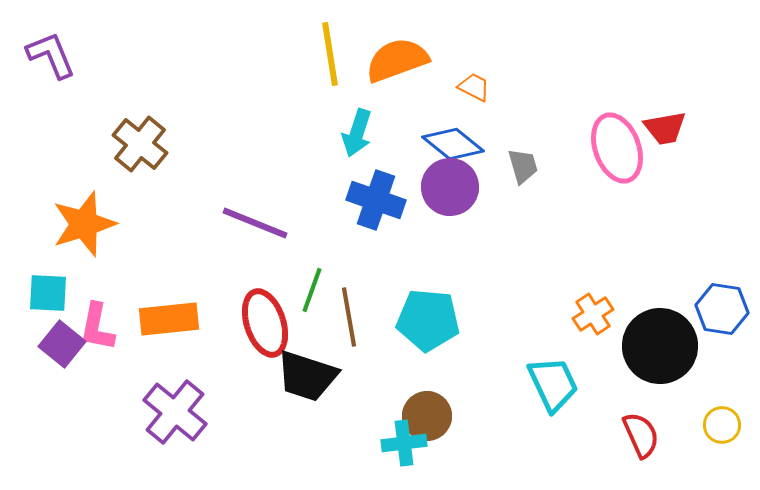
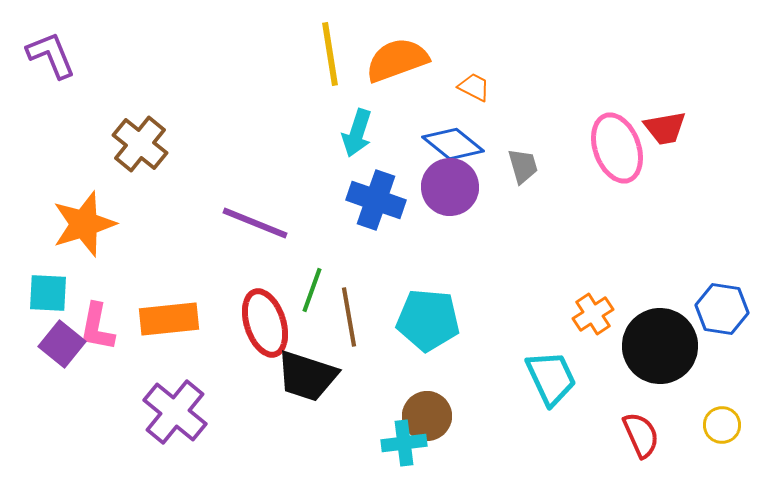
cyan trapezoid: moved 2 px left, 6 px up
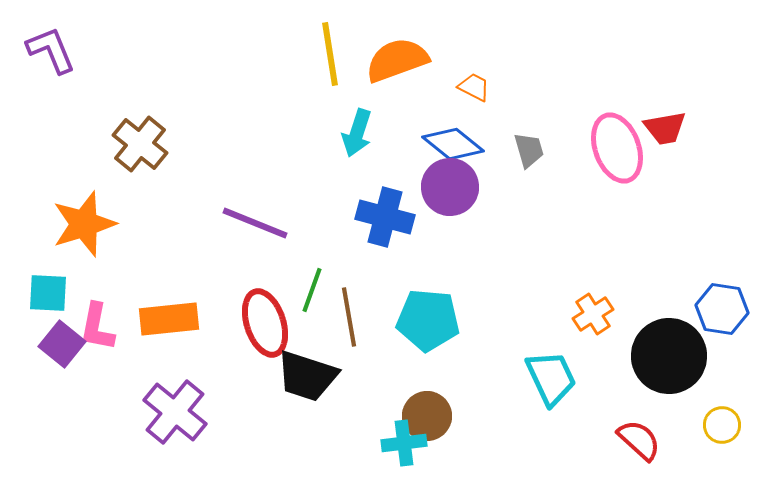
purple L-shape: moved 5 px up
gray trapezoid: moved 6 px right, 16 px up
blue cross: moved 9 px right, 17 px down; rotated 4 degrees counterclockwise
black circle: moved 9 px right, 10 px down
red semicircle: moved 2 px left, 5 px down; rotated 24 degrees counterclockwise
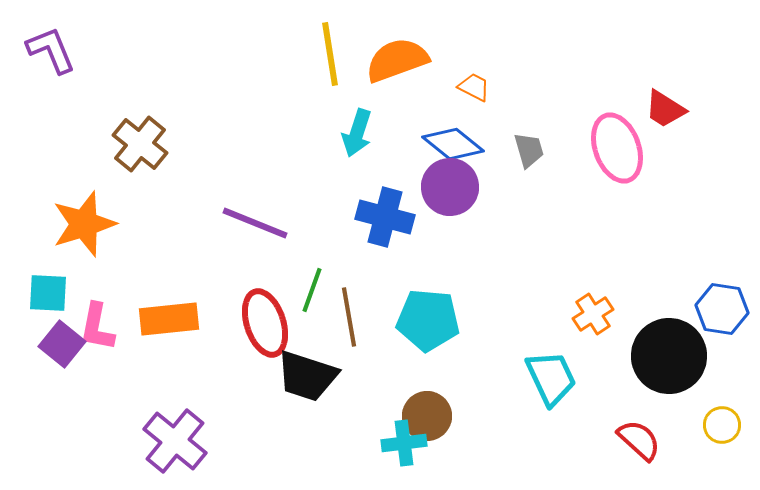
red trapezoid: moved 19 px up; rotated 42 degrees clockwise
purple cross: moved 29 px down
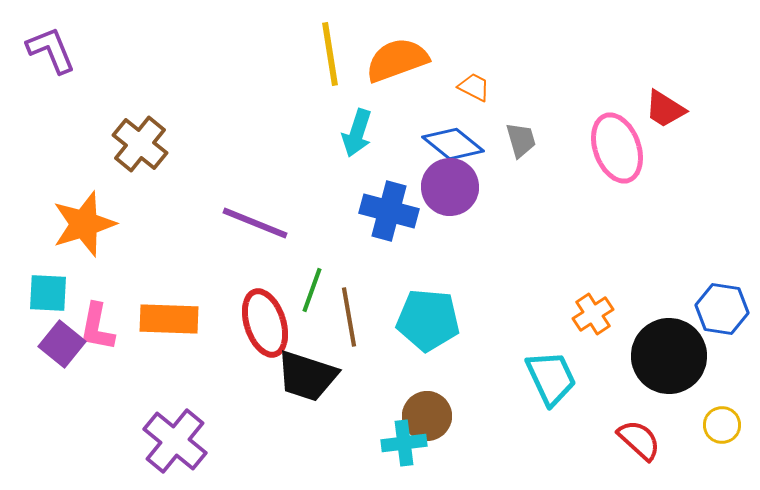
gray trapezoid: moved 8 px left, 10 px up
blue cross: moved 4 px right, 6 px up
orange rectangle: rotated 8 degrees clockwise
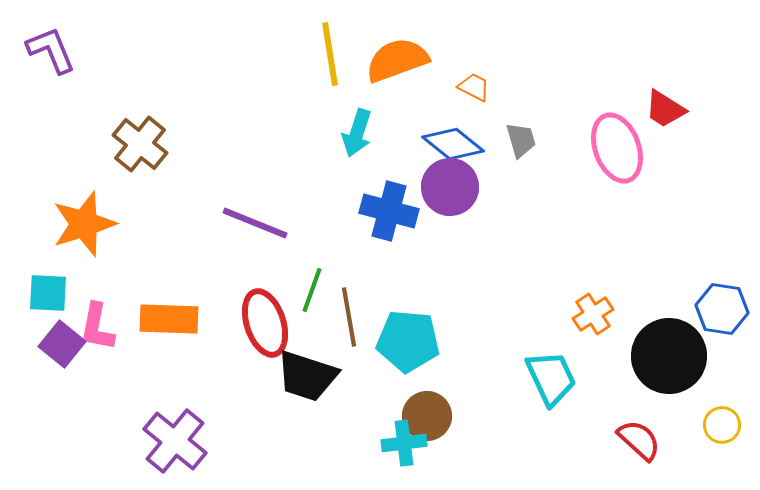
cyan pentagon: moved 20 px left, 21 px down
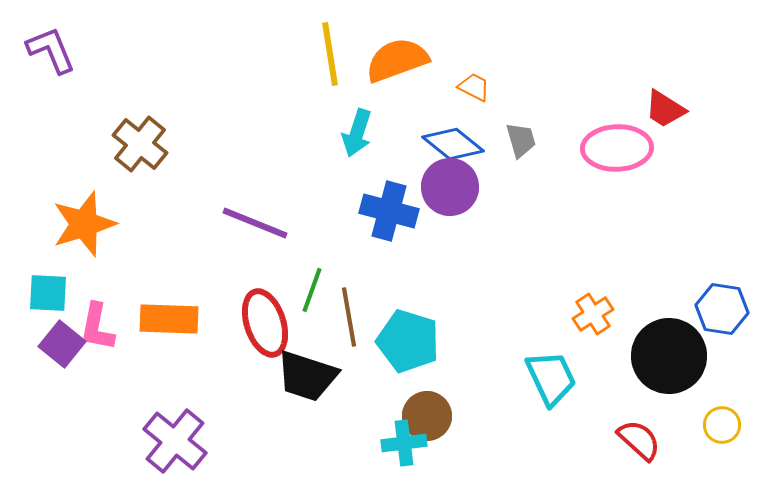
pink ellipse: rotated 72 degrees counterclockwise
cyan pentagon: rotated 12 degrees clockwise
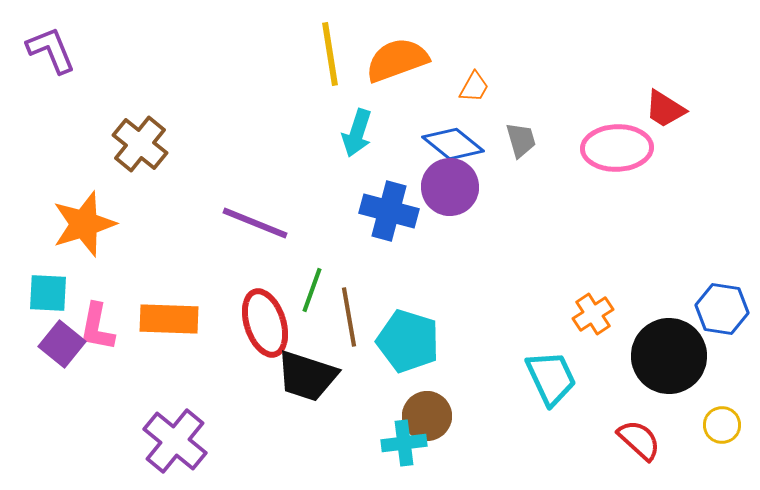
orange trapezoid: rotated 92 degrees clockwise
